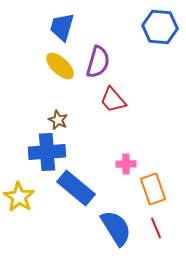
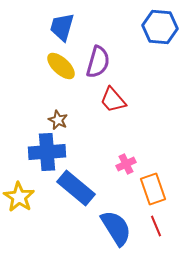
yellow ellipse: moved 1 px right
pink cross: rotated 24 degrees counterclockwise
red line: moved 2 px up
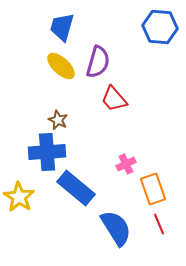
red trapezoid: moved 1 px right, 1 px up
red line: moved 3 px right, 2 px up
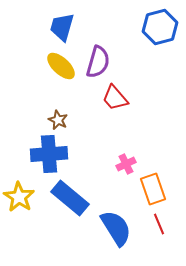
blue hexagon: rotated 20 degrees counterclockwise
red trapezoid: moved 1 px right, 1 px up
blue cross: moved 2 px right, 2 px down
blue rectangle: moved 6 px left, 10 px down
